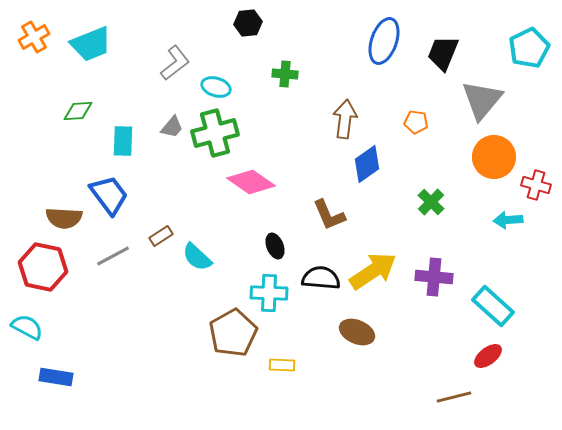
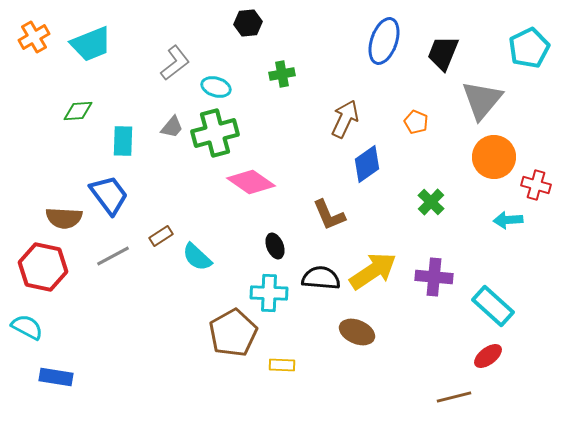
green cross at (285, 74): moved 3 px left; rotated 15 degrees counterclockwise
brown arrow at (345, 119): rotated 18 degrees clockwise
orange pentagon at (416, 122): rotated 15 degrees clockwise
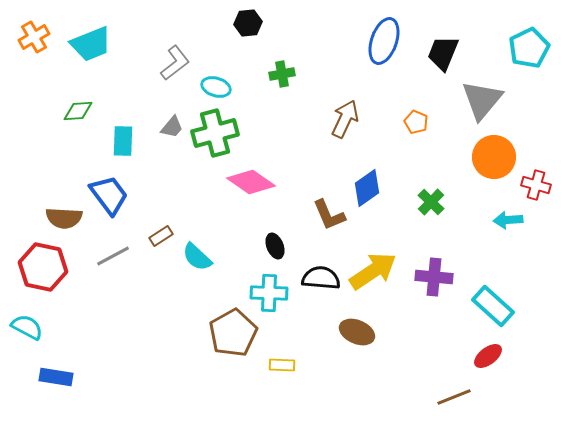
blue diamond at (367, 164): moved 24 px down
brown line at (454, 397): rotated 8 degrees counterclockwise
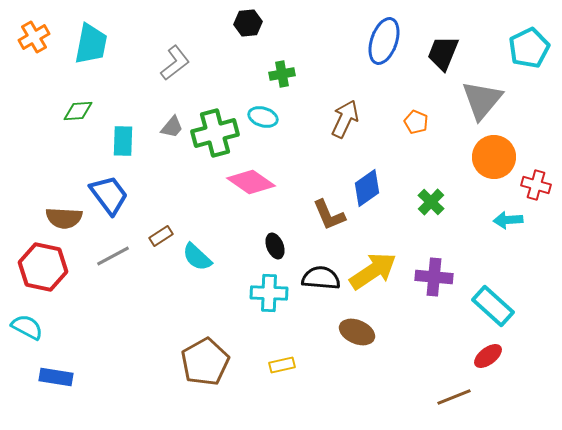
cyan trapezoid at (91, 44): rotated 57 degrees counterclockwise
cyan ellipse at (216, 87): moved 47 px right, 30 px down
brown pentagon at (233, 333): moved 28 px left, 29 px down
yellow rectangle at (282, 365): rotated 15 degrees counterclockwise
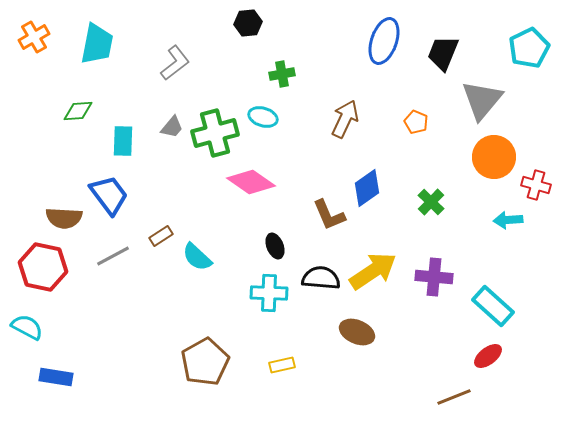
cyan trapezoid at (91, 44): moved 6 px right
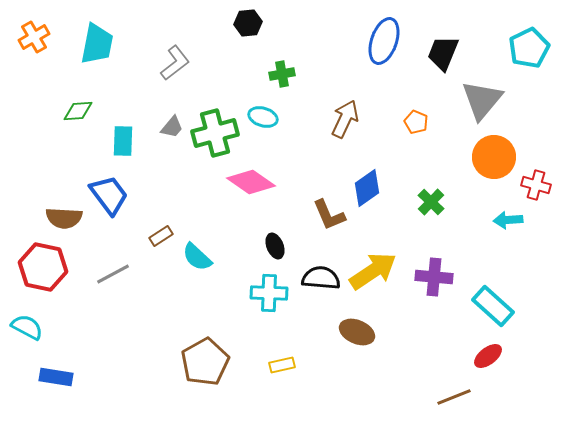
gray line at (113, 256): moved 18 px down
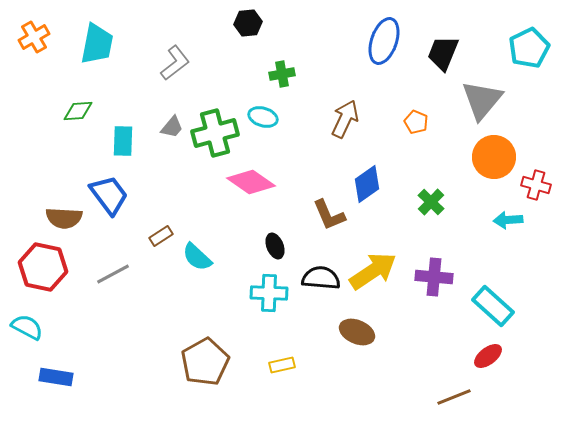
blue diamond at (367, 188): moved 4 px up
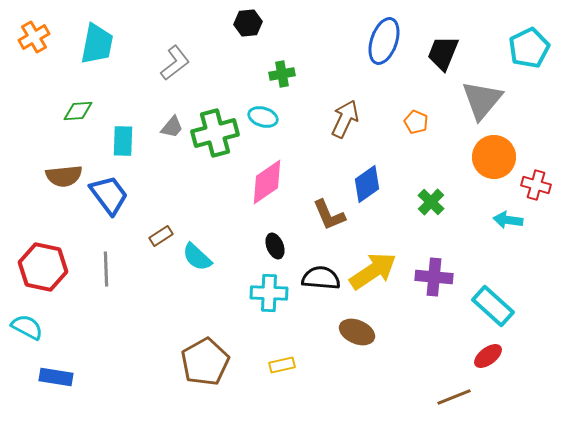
pink diamond at (251, 182): moved 16 px right; rotated 69 degrees counterclockwise
brown semicircle at (64, 218): moved 42 px up; rotated 9 degrees counterclockwise
cyan arrow at (508, 220): rotated 12 degrees clockwise
gray line at (113, 274): moved 7 px left, 5 px up; rotated 64 degrees counterclockwise
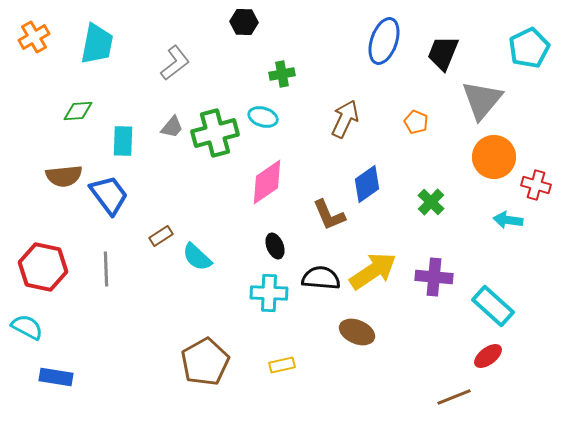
black hexagon at (248, 23): moved 4 px left, 1 px up; rotated 8 degrees clockwise
